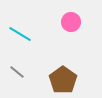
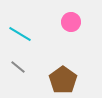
gray line: moved 1 px right, 5 px up
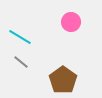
cyan line: moved 3 px down
gray line: moved 3 px right, 5 px up
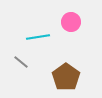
cyan line: moved 18 px right; rotated 40 degrees counterclockwise
brown pentagon: moved 3 px right, 3 px up
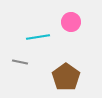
gray line: moved 1 px left; rotated 28 degrees counterclockwise
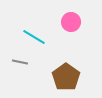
cyan line: moved 4 px left; rotated 40 degrees clockwise
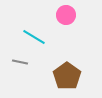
pink circle: moved 5 px left, 7 px up
brown pentagon: moved 1 px right, 1 px up
